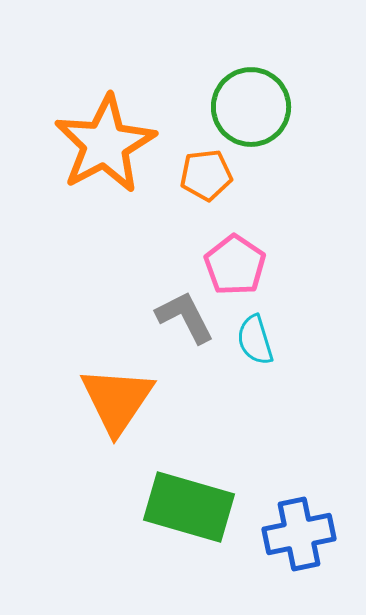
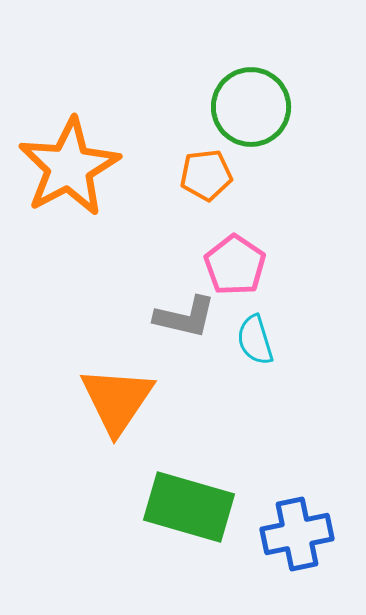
orange star: moved 36 px left, 23 px down
gray L-shape: rotated 130 degrees clockwise
blue cross: moved 2 px left
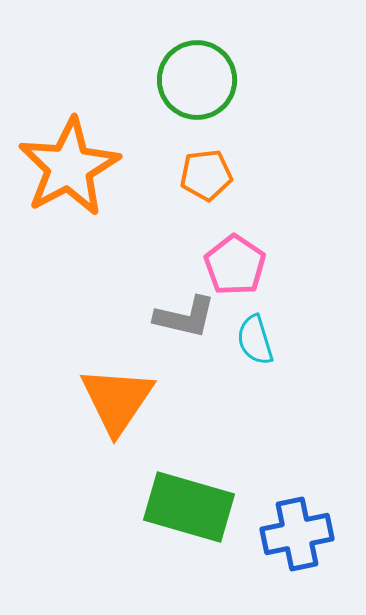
green circle: moved 54 px left, 27 px up
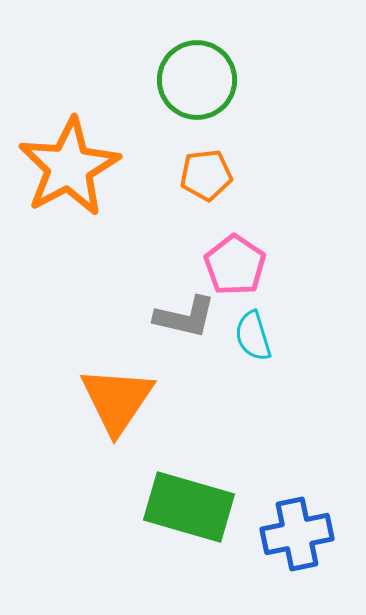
cyan semicircle: moved 2 px left, 4 px up
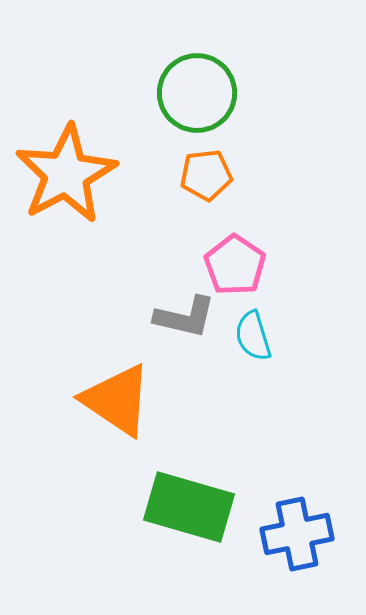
green circle: moved 13 px down
orange star: moved 3 px left, 7 px down
orange triangle: rotated 30 degrees counterclockwise
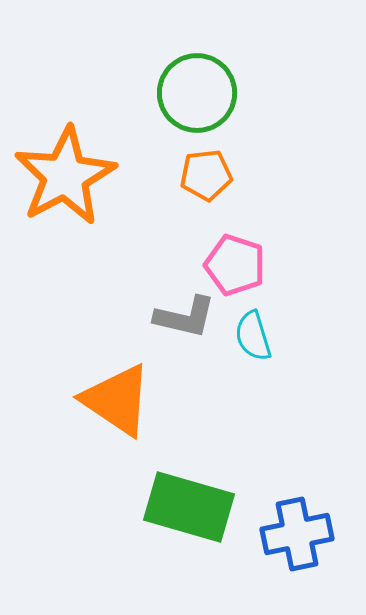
orange star: moved 1 px left, 2 px down
pink pentagon: rotated 16 degrees counterclockwise
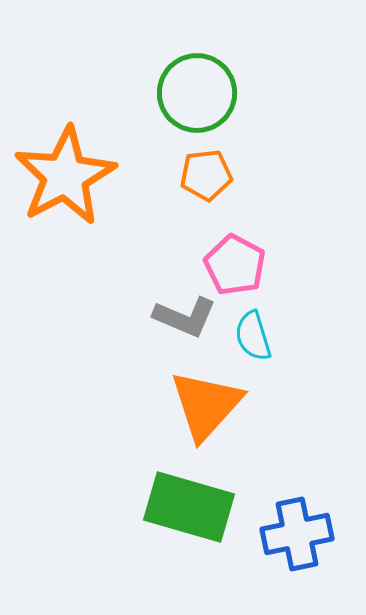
pink pentagon: rotated 10 degrees clockwise
gray L-shape: rotated 10 degrees clockwise
orange triangle: moved 89 px right, 5 px down; rotated 38 degrees clockwise
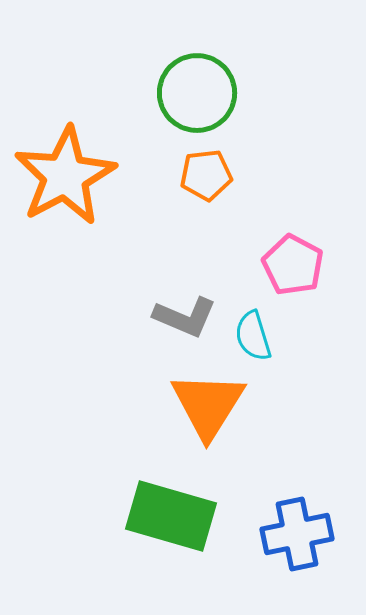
pink pentagon: moved 58 px right
orange triangle: moved 2 px right; rotated 10 degrees counterclockwise
green rectangle: moved 18 px left, 9 px down
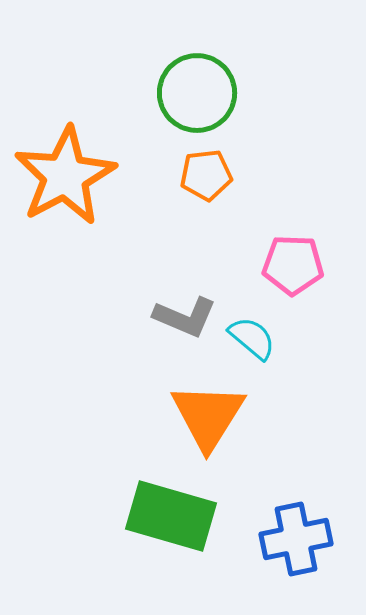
pink pentagon: rotated 26 degrees counterclockwise
cyan semicircle: moved 1 px left, 2 px down; rotated 147 degrees clockwise
orange triangle: moved 11 px down
blue cross: moved 1 px left, 5 px down
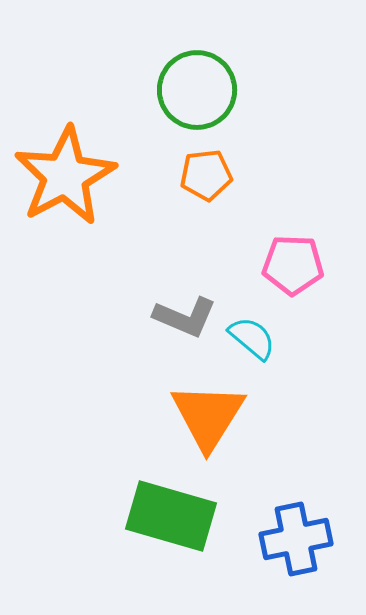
green circle: moved 3 px up
